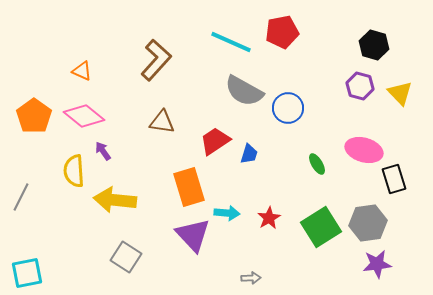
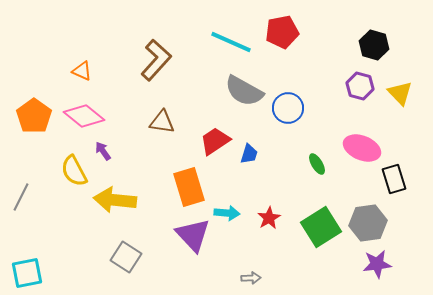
pink ellipse: moved 2 px left, 2 px up; rotated 6 degrees clockwise
yellow semicircle: rotated 24 degrees counterclockwise
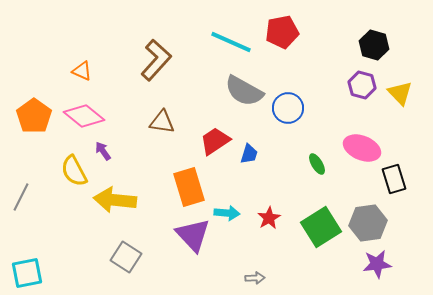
purple hexagon: moved 2 px right, 1 px up
gray arrow: moved 4 px right
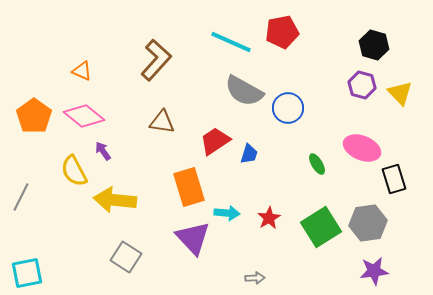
purple triangle: moved 3 px down
purple star: moved 3 px left, 7 px down
